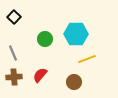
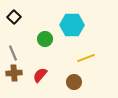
cyan hexagon: moved 4 px left, 9 px up
yellow line: moved 1 px left, 1 px up
brown cross: moved 4 px up
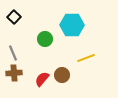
red semicircle: moved 2 px right, 4 px down
brown circle: moved 12 px left, 7 px up
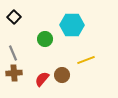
yellow line: moved 2 px down
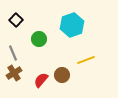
black square: moved 2 px right, 3 px down
cyan hexagon: rotated 20 degrees counterclockwise
green circle: moved 6 px left
brown cross: rotated 28 degrees counterclockwise
red semicircle: moved 1 px left, 1 px down
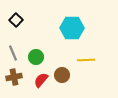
cyan hexagon: moved 3 px down; rotated 20 degrees clockwise
green circle: moved 3 px left, 18 px down
yellow line: rotated 18 degrees clockwise
brown cross: moved 4 px down; rotated 21 degrees clockwise
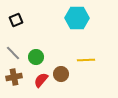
black square: rotated 24 degrees clockwise
cyan hexagon: moved 5 px right, 10 px up
gray line: rotated 21 degrees counterclockwise
brown circle: moved 1 px left, 1 px up
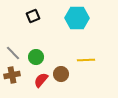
black square: moved 17 px right, 4 px up
brown cross: moved 2 px left, 2 px up
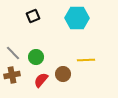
brown circle: moved 2 px right
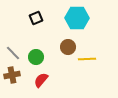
black square: moved 3 px right, 2 px down
yellow line: moved 1 px right, 1 px up
brown circle: moved 5 px right, 27 px up
